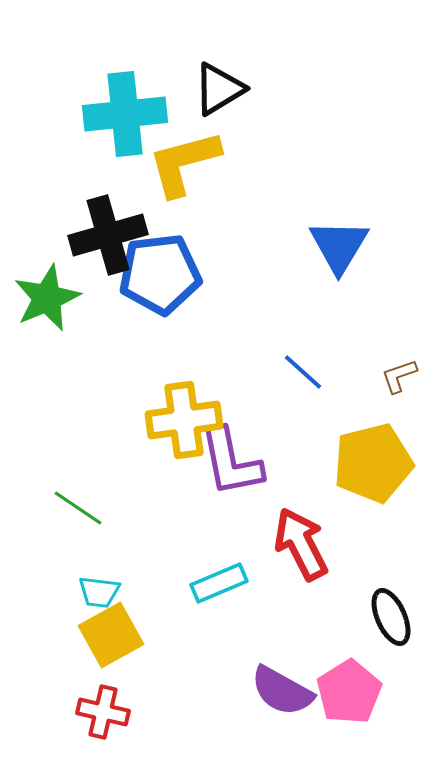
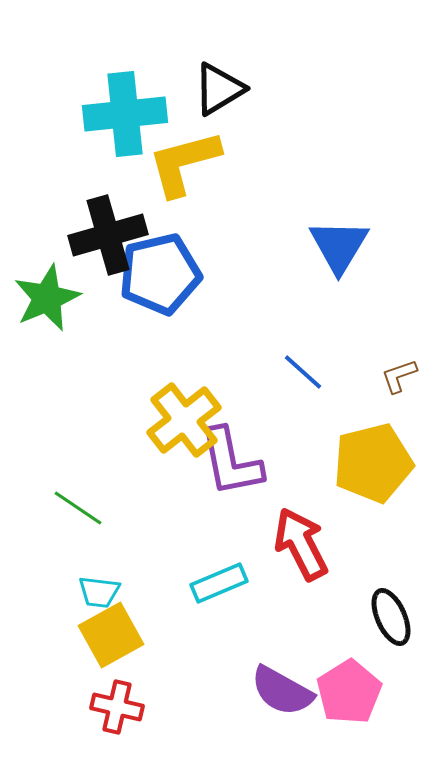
blue pentagon: rotated 6 degrees counterclockwise
yellow cross: rotated 30 degrees counterclockwise
red cross: moved 14 px right, 5 px up
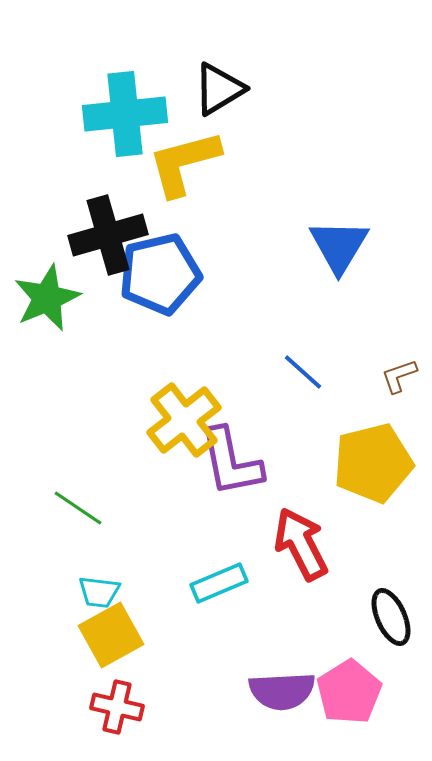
purple semicircle: rotated 32 degrees counterclockwise
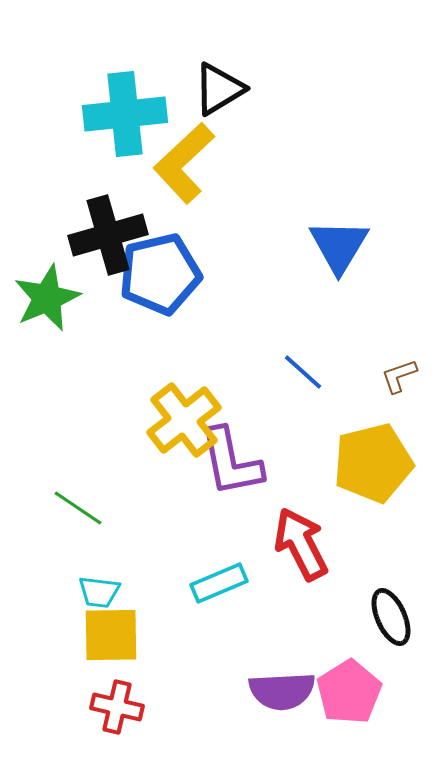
yellow L-shape: rotated 28 degrees counterclockwise
yellow square: rotated 28 degrees clockwise
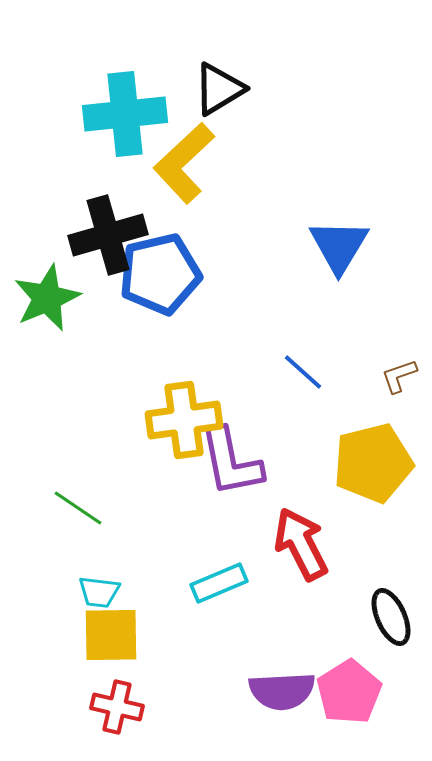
yellow cross: rotated 30 degrees clockwise
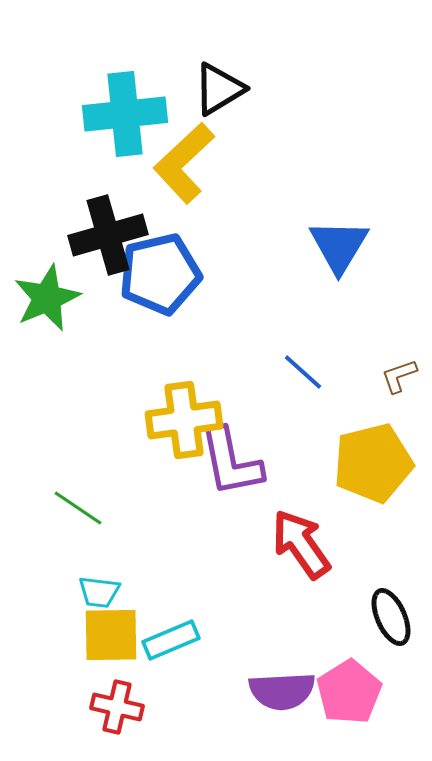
red arrow: rotated 8 degrees counterclockwise
cyan rectangle: moved 48 px left, 57 px down
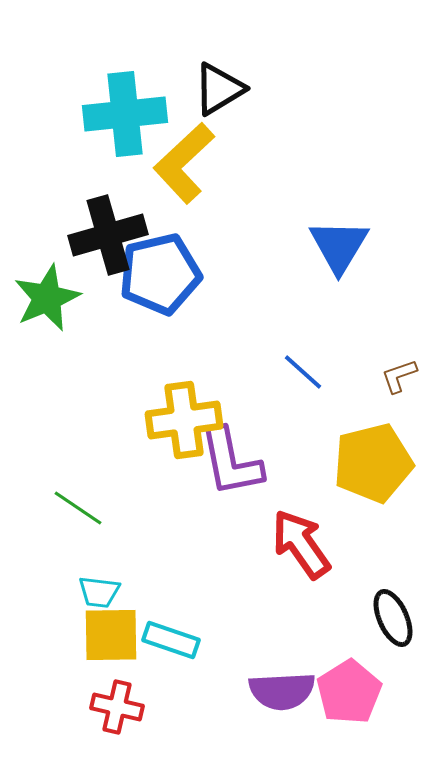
black ellipse: moved 2 px right, 1 px down
cyan rectangle: rotated 42 degrees clockwise
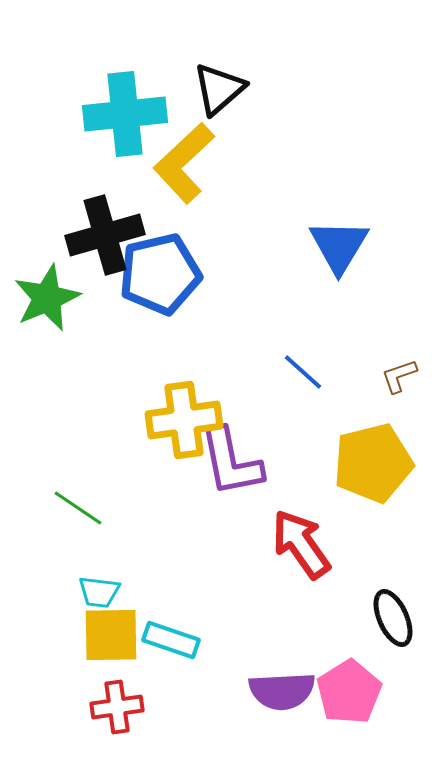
black triangle: rotated 10 degrees counterclockwise
black cross: moved 3 px left
red cross: rotated 21 degrees counterclockwise
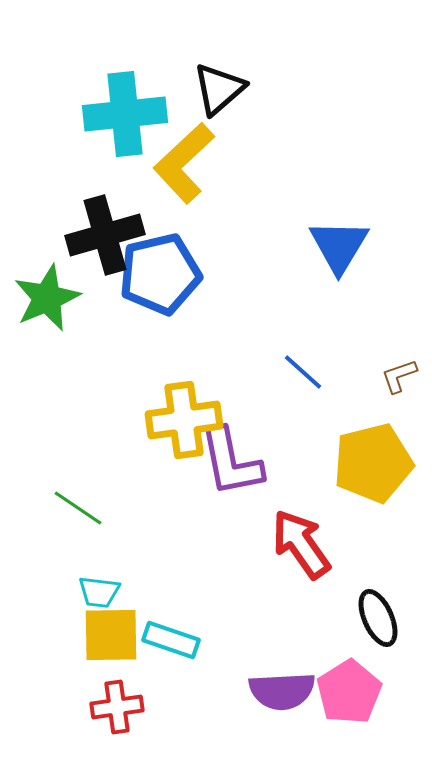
black ellipse: moved 15 px left
